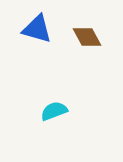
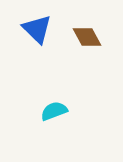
blue triangle: rotated 28 degrees clockwise
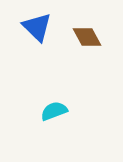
blue triangle: moved 2 px up
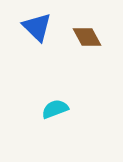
cyan semicircle: moved 1 px right, 2 px up
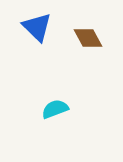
brown diamond: moved 1 px right, 1 px down
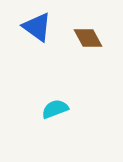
blue triangle: rotated 8 degrees counterclockwise
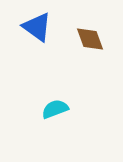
brown diamond: moved 2 px right, 1 px down; rotated 8 degrees clockwise
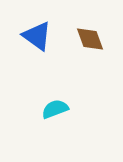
blue triangle: moved 9 px down
